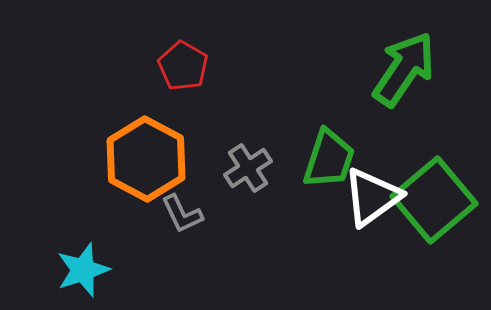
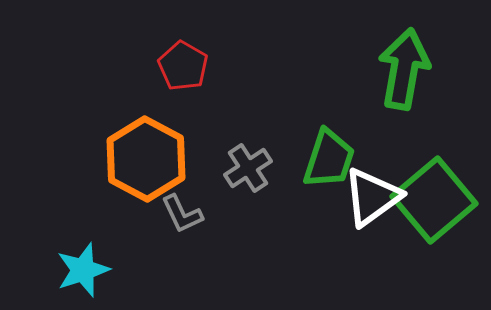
green arrow: rotated 24 degrees counterclockwise
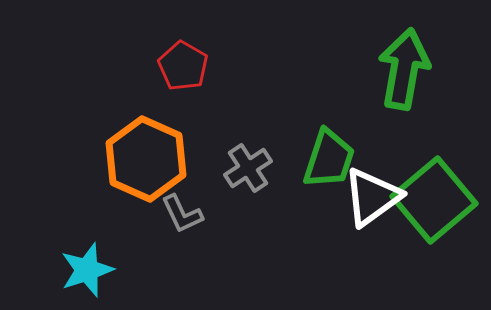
orange hexagon: rotated 4 degrees counterclockwise
cyan star: moved 4 px right
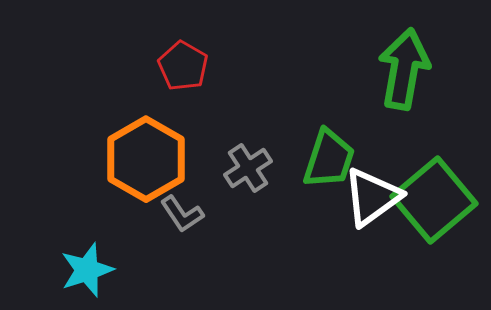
orange hexagon: rotated 6 degrees clockwise
gray L-shape: rotated 9 degrees counterclockwise
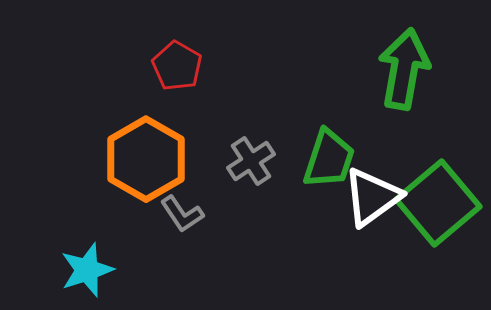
red pentagon: moved 6 px left
gray cross: moved 3 px right, 7 px up
green square: moved 4 px right, 3 px down
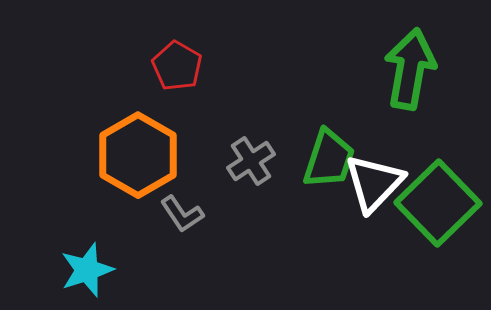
green arrow: moved 6 px right
orange hexagon: moved 8 px left, 4 px up
white triangle: moved 2 px right, 14 px up; rotated 10 degrees counterclockwise
green square: rotated 4 degrees counterclockwise
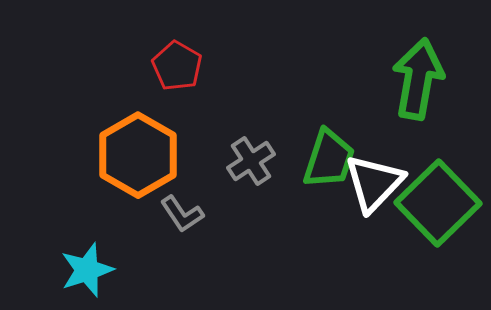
green arrow: moved 8 px right, 10 px down
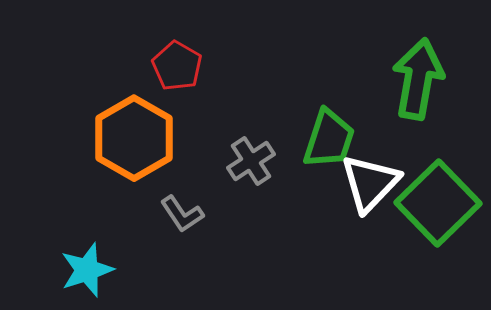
orange hexagon: moved 4 px left, 17 px up
green trapezoid: moved 20 px up
white triangle: moved 4 px left
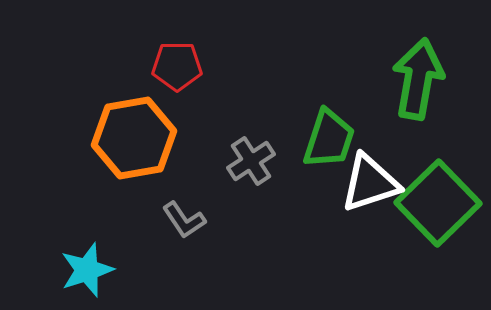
red pentagon: rotated 30 degrees counterclockwise
orange hexagon: rotated 20 degrees clockwise
white triangle: rotated 28 degrees clockwise
gray L-shape: moved 2 px right, 6 px down
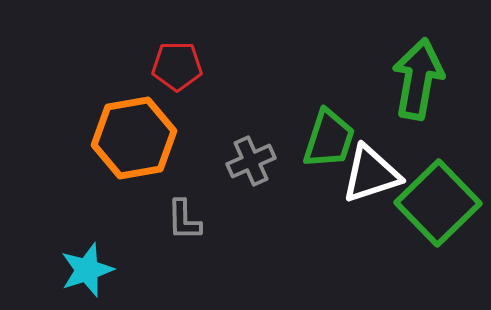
gray cross: rotated 9 degrees clockwise
white triangle: moved 1 px right, 9 px up
gray L-shape: rotated 33 degrees clockwise
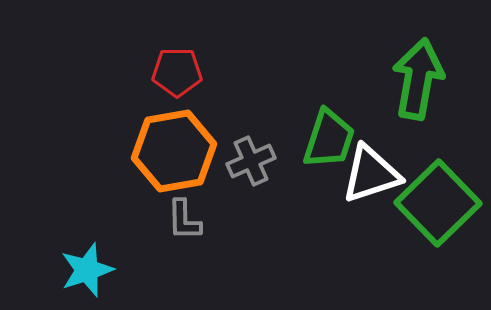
red pentagon: moved 6 px down
orange hexagon: moved 40 px right, 13 px down
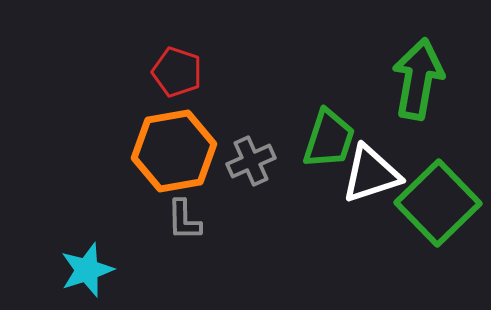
red pentagon: rotated 18 degrees clockwise
